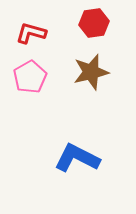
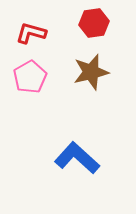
blue L-shape: rotated 15 degrees clockwise
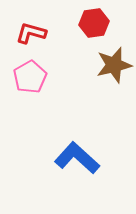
brown star: moved 23 px right, 7 px up
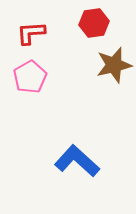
red L-shape: rotated 20 degrees counterclockwise
blue L-shape: moved 3 px down
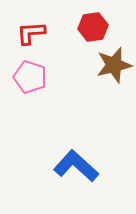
red hexagon: moved 1 px left, 4 px down
pink pentagon: rotated 24 degrees counterclockwise
blue L-shape: moved 1 px left, 5 px down
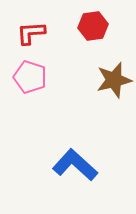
red hexagon: moved 1 px up
brown star: moved 15 px down
blue L-shape: moved 1 px left, 1 px up
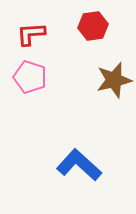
red L-shape: moved 1 px down
blue L-shape: moved 4 px right
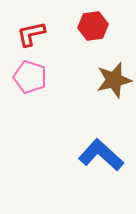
red L-shape: rotated 8 degrees counterclockwise
blue L-shape: moved 22 px right, 10 px up
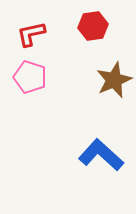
brown star: rotated 9 degrees counterclockwise
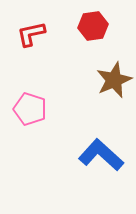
pink pentagon: moved 32 px down
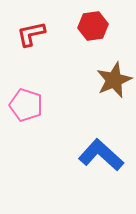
pink pentagon: moved 4 px left, 4 px up
